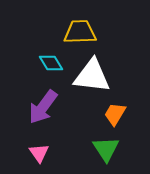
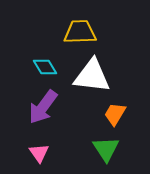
cyan diamond: moved 6 px left, 4 px down
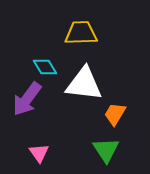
yellow trapezoid: moved 1 px right, 1 px down
white triangle: moved 8 px left, 8 px down
purple arrow: moved 16 px left, 8 px up
green triangle: moved 1 px down
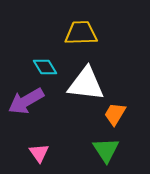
white triangle: moved 2 px right
purple arrow: moved 1 px left, 2 px down; rotated 24 degrees clockwise
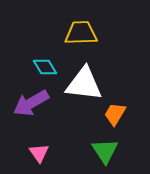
white triangle: moved 2 px left
purple arrow: moved 5 px right, 2 px down
green triangle: moved 1 px left, 1 px down
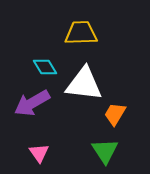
purple arrow: moved 1 px right
